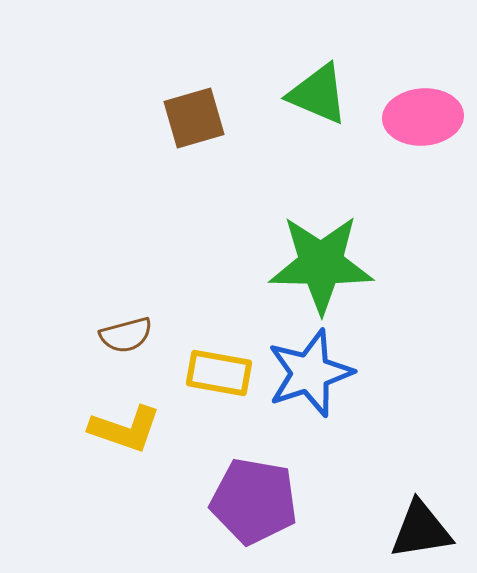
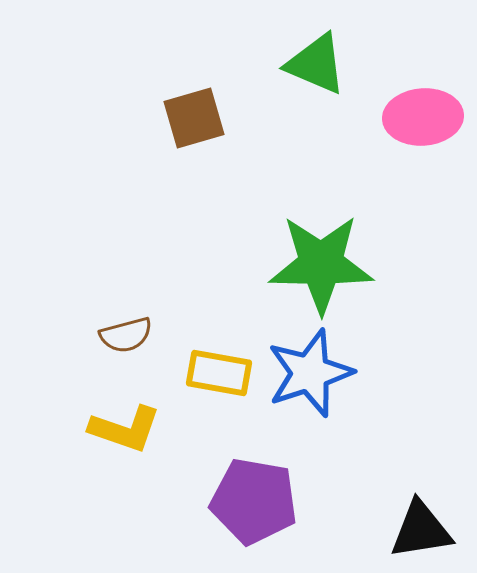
green triangle: moved 2 px left, 30 px up
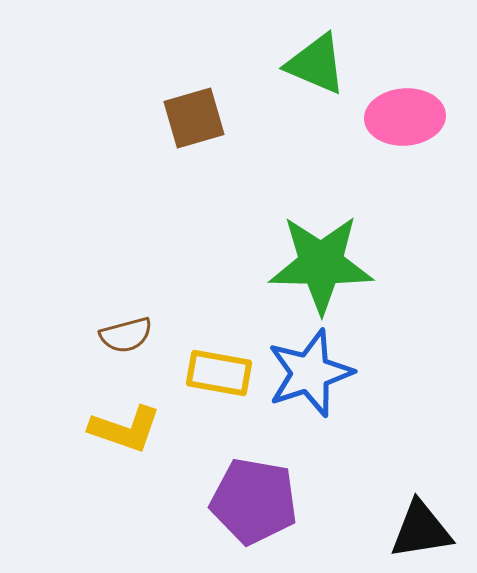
pink ellipse: moved 18 px left
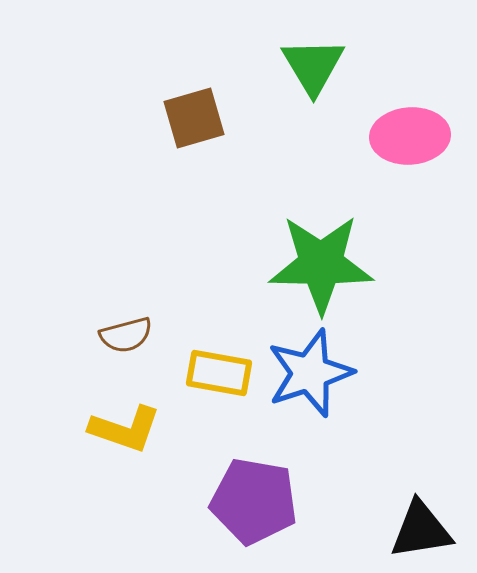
green triangle: moved 3 px left, 2 px down; rotated 36 degrees clockwise
pink ellipse: moved 5 px right, 19 px down
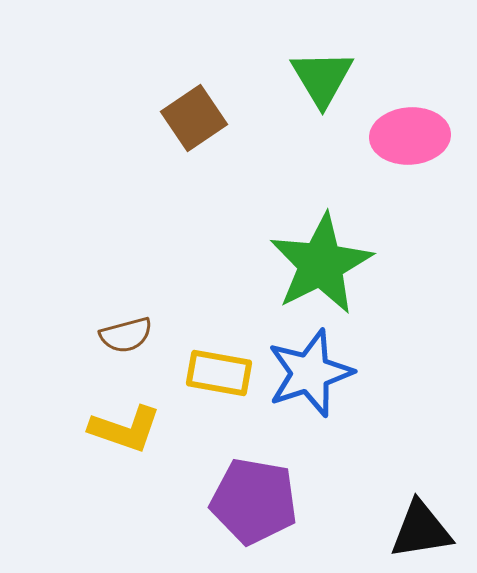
green triangle: moved 9 px right, 12 px down
brown square: rotated 18 degrees counterclockwise
green star: rotated 28 degrees counterclockwise
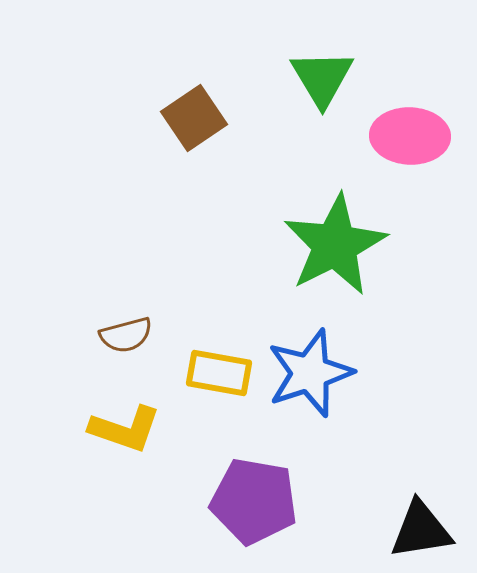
pink ellipse: rotated 6 degrees clockwise
green star: moved 14 px right, 19 px up
